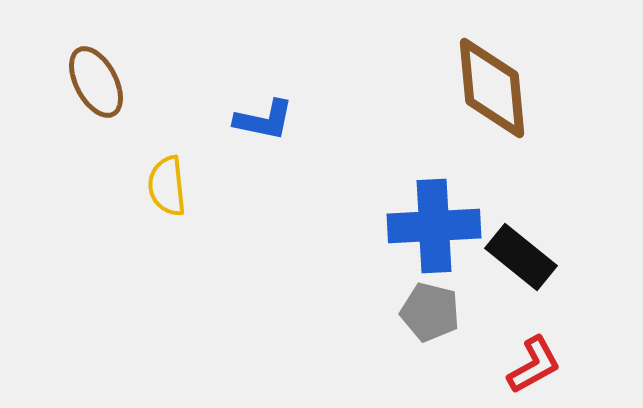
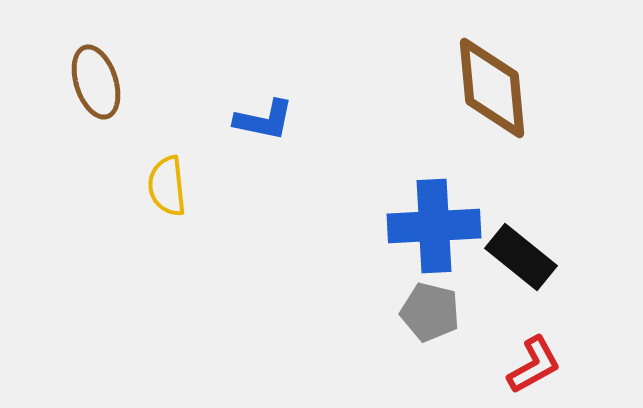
brown ellipse: rotated 10 degrees clockwise
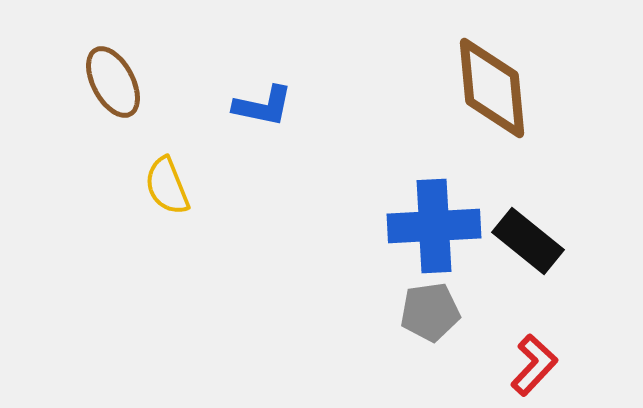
brown ellipse: moved 17 px right; rotated 10 degrees counterclockwise
blue L-shape: moved 1 px left, 14 px up
yellow semicircle: rotated 16 degrees counterclockwise
black rectangle: moved 7 px right, 16 px up
gray pentagon: rotated 22 degrees counterclockwise
red L-shape: rotated 18 degrees counterclockwise
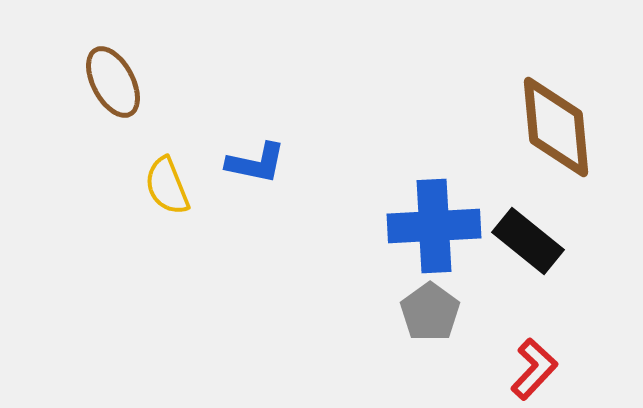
brown diamond: moved 64 px right, 39 px down
blue L-shape: moved 7 px left, 57 px down
gray pentagon: rotated 28 degrees counterclockwise
red L-shape: moved 4 px down
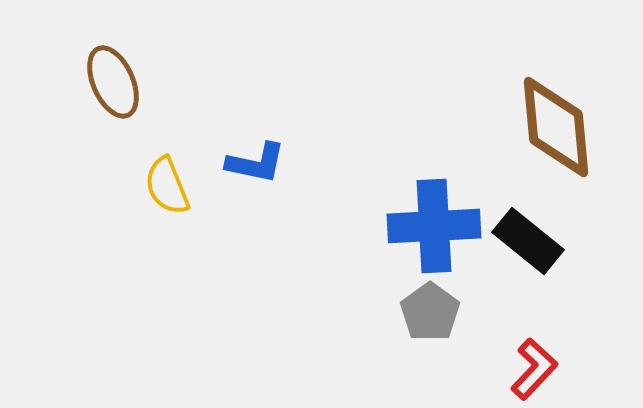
brown ellipse: rotated 4 degrees clockwise
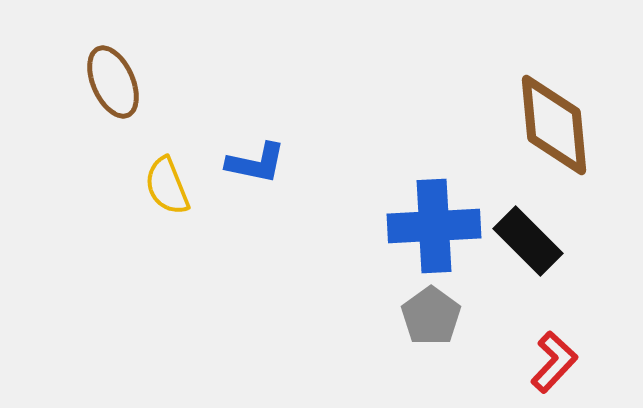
brown diamond: moved 2 px left, 2 px up
black rectangle: rotated 6 degrees clockwise
gray pentagon: moved 1 px right, 4 px down
red L-shape: moved 20 px right, 7 px up
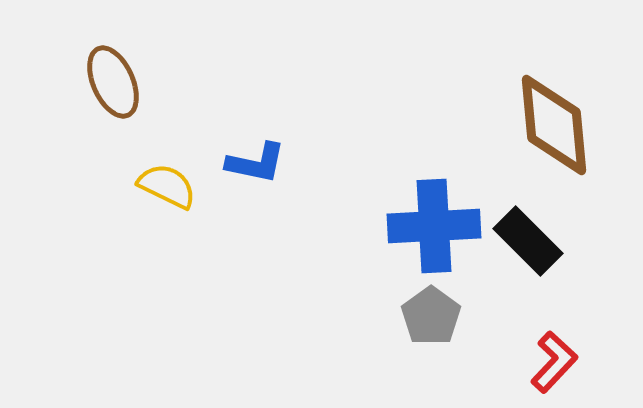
yellow semicircle: rotated 138 degrees clockwise
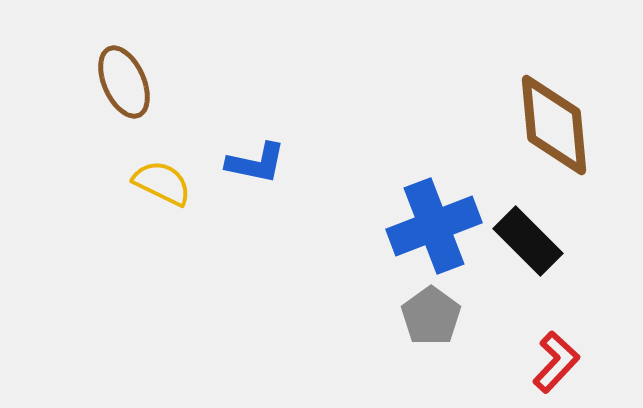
brown ellipse: moved 11 px right
yellow semicircle: moved 5 px left, 3 px up
blue cross: rotated 18 degrees counterclockwise
red L-shape: moved 2 px right
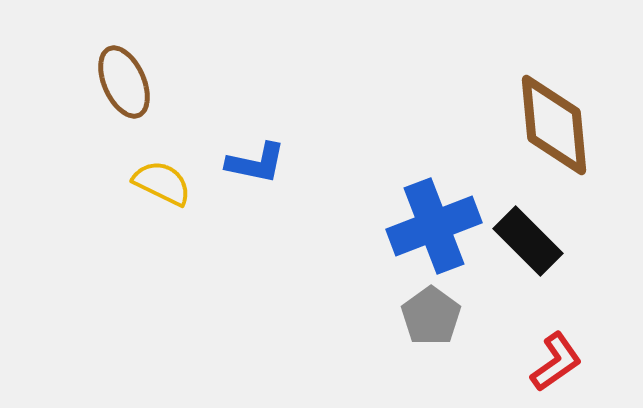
red L-shape: rotated 12 degrees clockwise
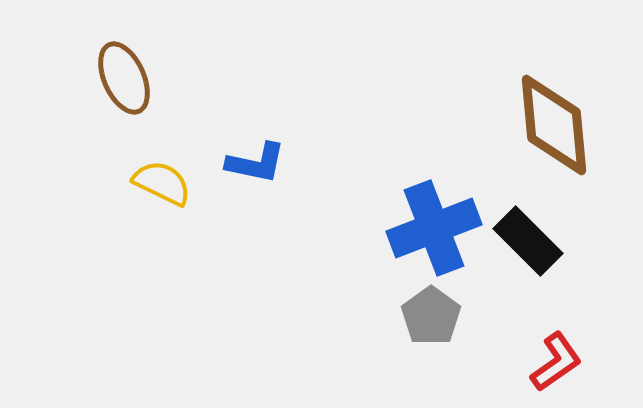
brown ellipse: moved 4 px up
blue cross: moved 2 px down
